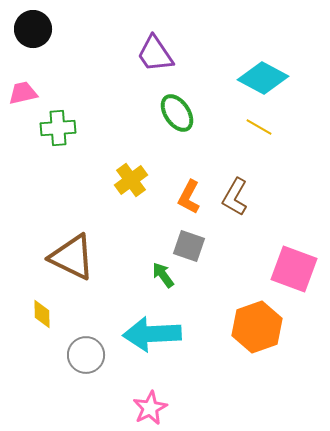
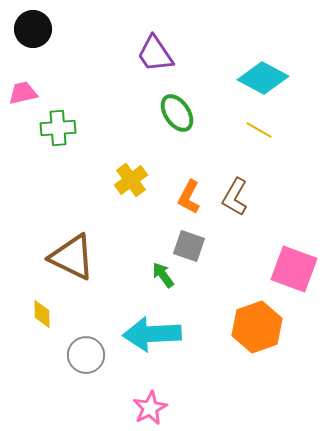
yellow line: moved 3 px down
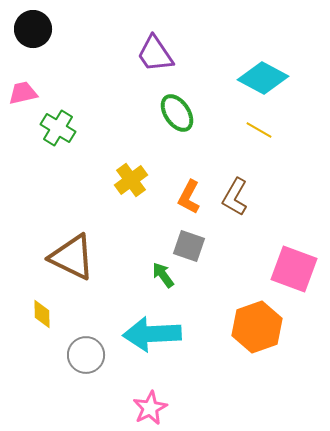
green cross: rotated 36 degrees clockwise
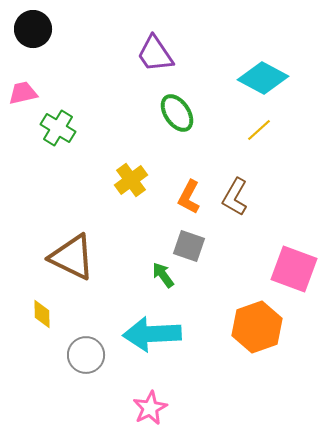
yellow line: rotated 72 degrees counterclockwise
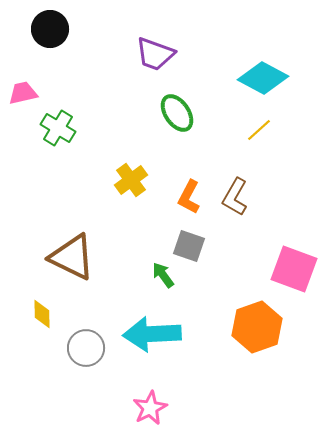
black circle: moved 17 px right
purple trapezoid: rotated 36 degrees counterclockwise
gray circle: moved 7 px up
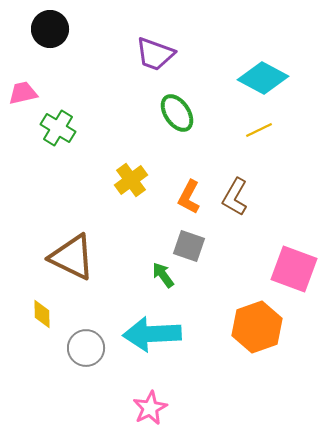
yellow line: rotated 16 degrees clockwise
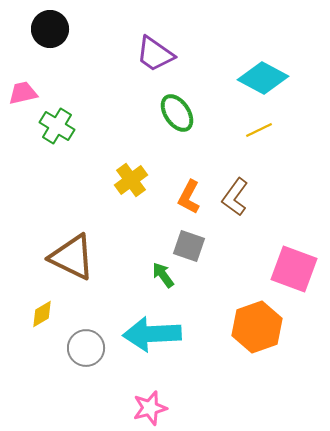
purple trapezoid: rotated 15 degrees clockwise
green cross: moved 1 px left, 2 px up
brown L-shape: rotated 6 degrees clockwise
yellow diamond: rotated 60 degrees clockwise
pink star: rotated 12 degrees clockwise
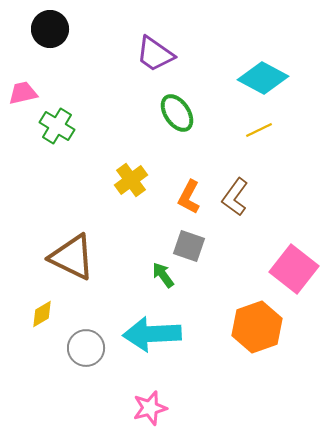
pink square: rotated 18 degrees clockwise
